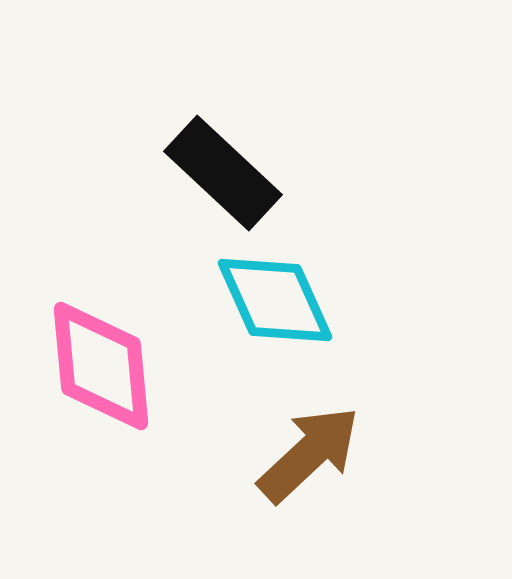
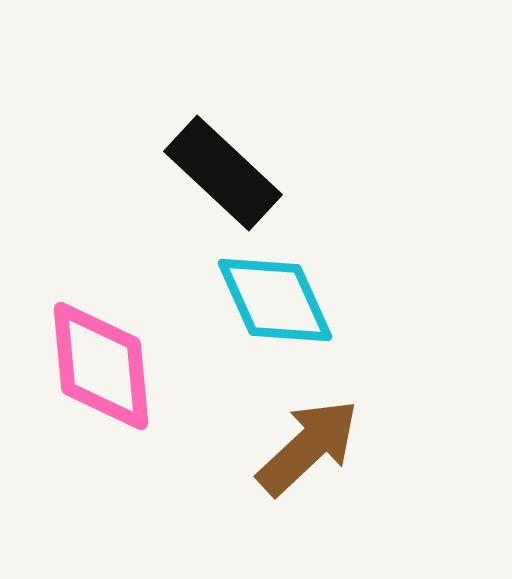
brown arrow: moved 1 px left, 7 px up
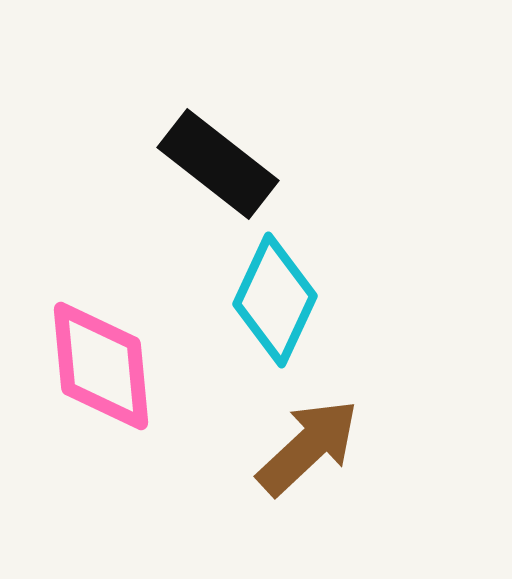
black rectangle: moved 5 px left, 9 px up; rotated 5 degrees counterclockwise
cyan diamond: rotated 49 degrees clockwise
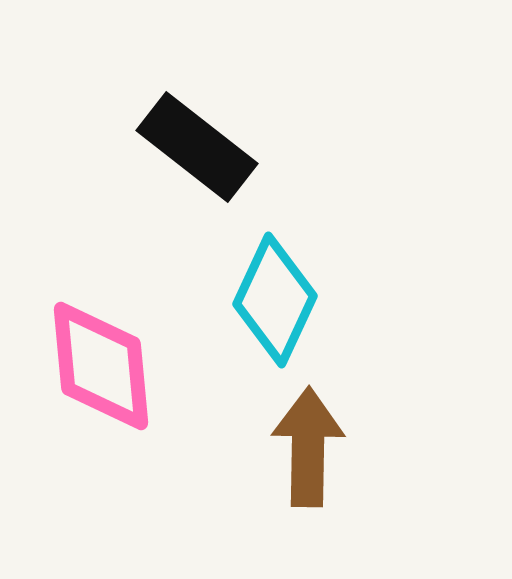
black rectangle: moved 21 px left, 17 px up
brown arrow: rotated 46 degrees counterclockwise
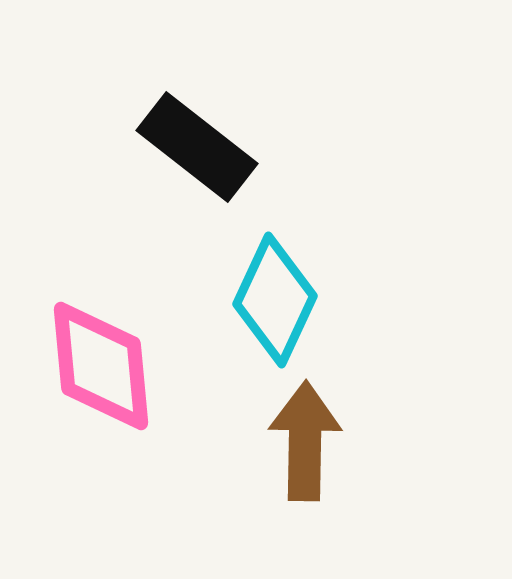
brown arrow: moved 3 px left, 6 px up
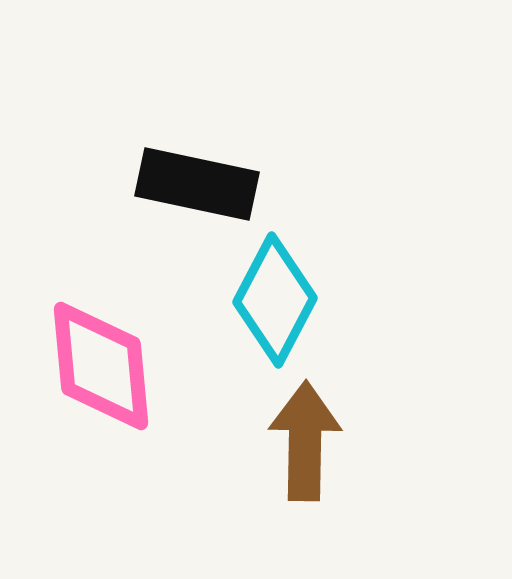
black rectangle: moved 37 px down; rotated 26 degrees counterclockwise
cyan diamond: rotated 3 degrees clockwise
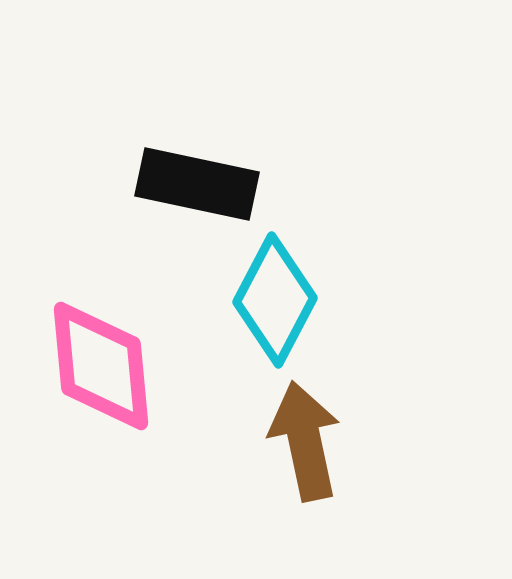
brown arrow: rotated 13 degrees counterclockwise
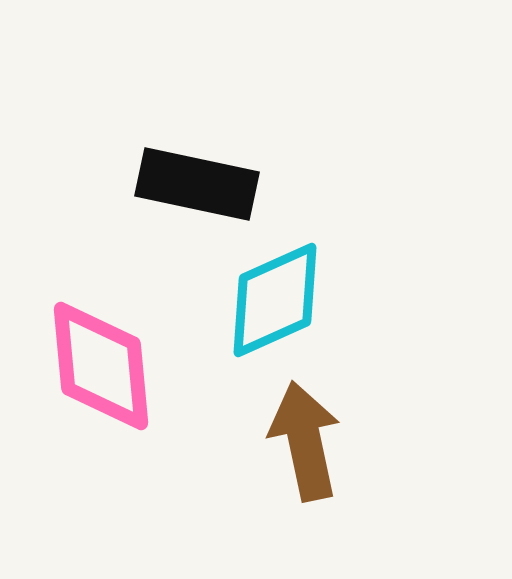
cyan diamond: rotated 38 degrees clockwise
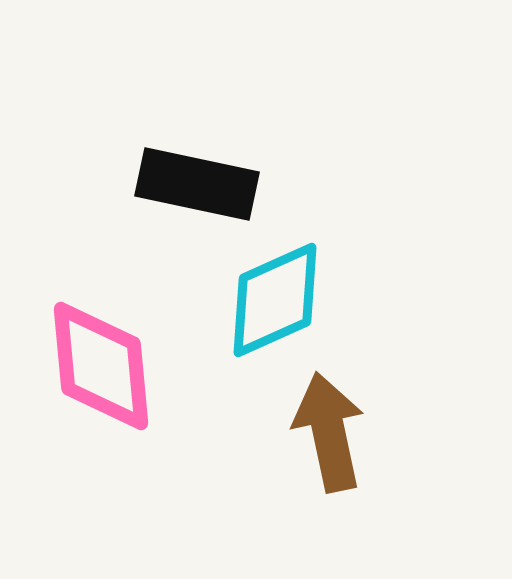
brown arrow: moved 24 px right, 9 px up
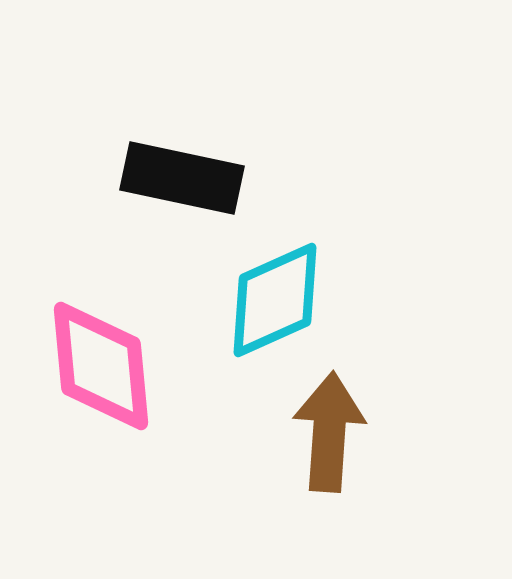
black rectangle: moved 15 px left, 6 px up
brown arrow: rotated 16 degrees clockwise
